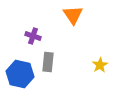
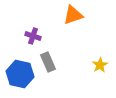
orange triangle: rotated 45 degrees clockwise
gray rectangle: rotated 30 degrees counterclockwise
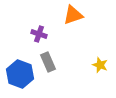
purple cross: moved 6 px right, 2 px up
yellow star: rotated 21 degrees counterclockwise
blue hexagon: rotated 8 degrees clockwise
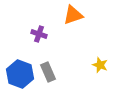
gray rectangle: moved 10 px down
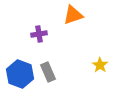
purple cross: rotated 28 degrees counterclockwise
yellow star: rotated 14 degrees clockwise
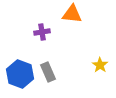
orange triangle: moved 1 px left, 1 px up; rotated 25 degrees clockwise
purple cross: moved 3 px right, 2 px up
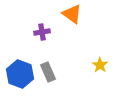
orange triangle: rotated 30 degrees clockwise
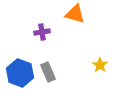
orange triangle: moved 3 px right; rotated 20 degrees counterclockwise
blue hexagon: moved 1 px up
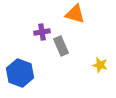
yellow star: rotated 21 degrees counterclockwise
gray rectangle: moved 13 px right, 26 px up
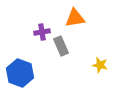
orange triangle: moved 4 px down; rotated 25 degrees counterclockwise
